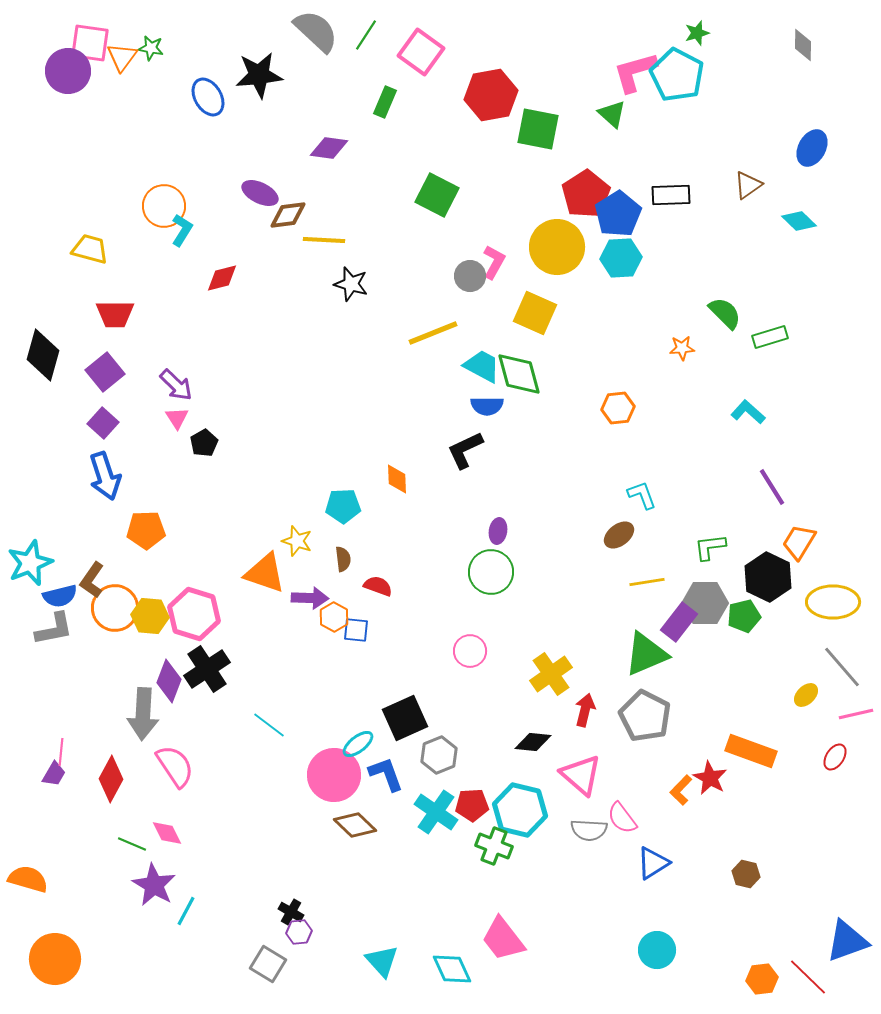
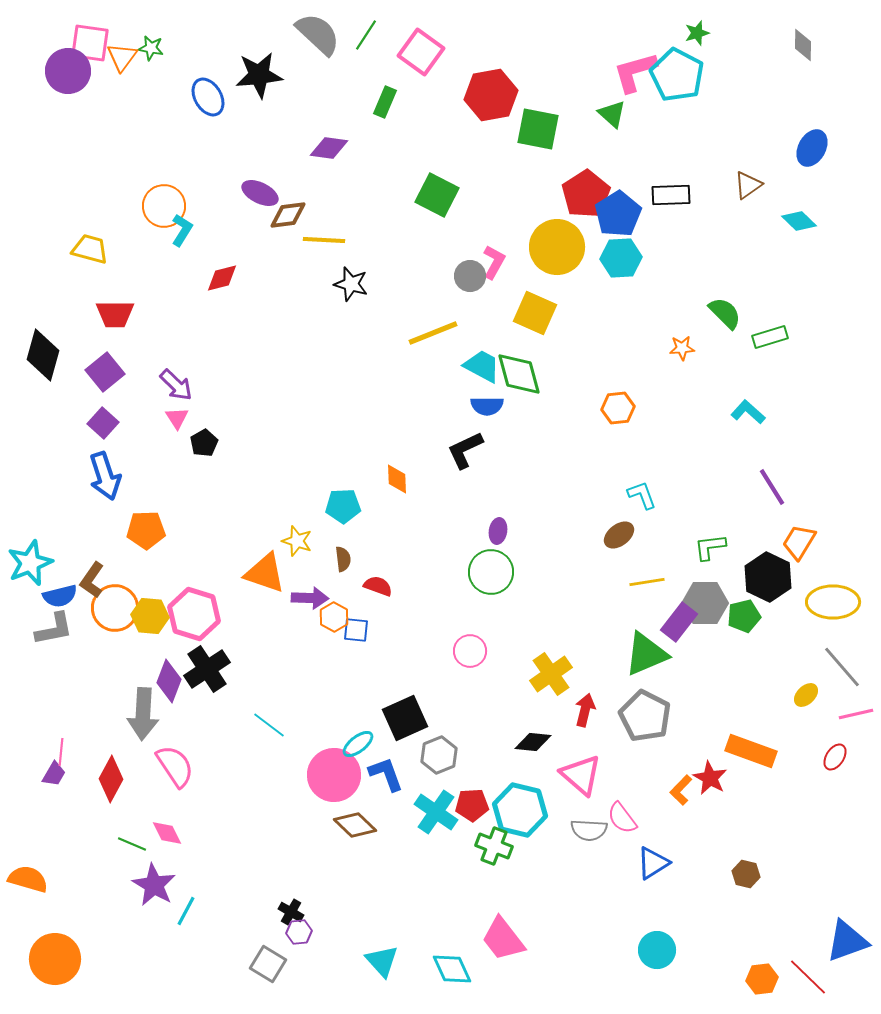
gray semicircle at (316, 31): moved 2 px right, 3 px down
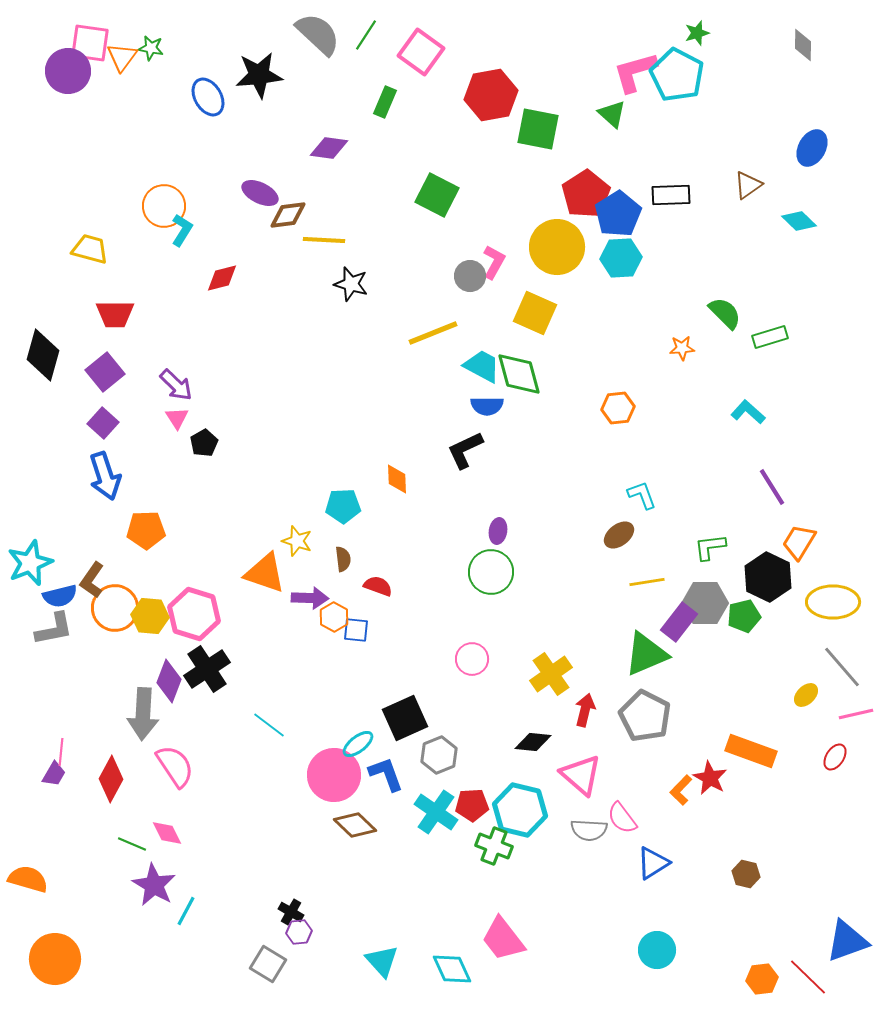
pink circle at (470, 651): moved 2 px right, 8 px down
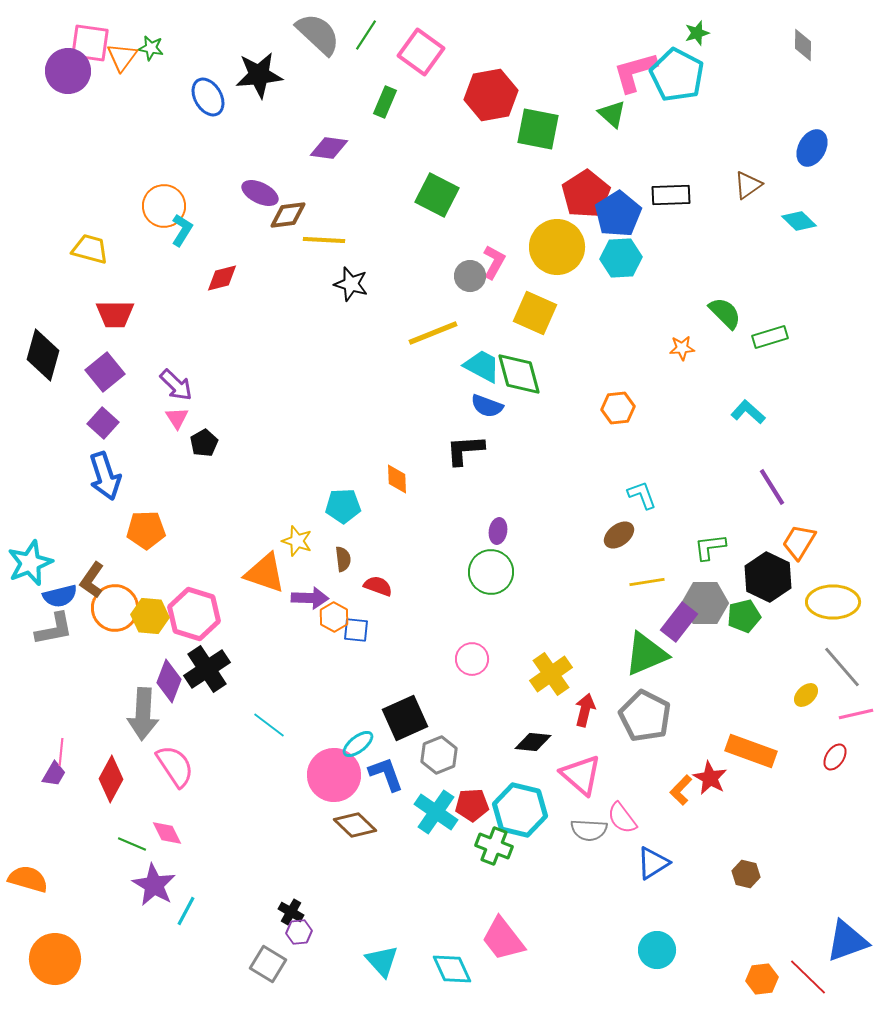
blue semicircle at (487, 406): rotated 20 degrees clockwise
black L-shape at (465, 450): rotated 21 degrees clockwise
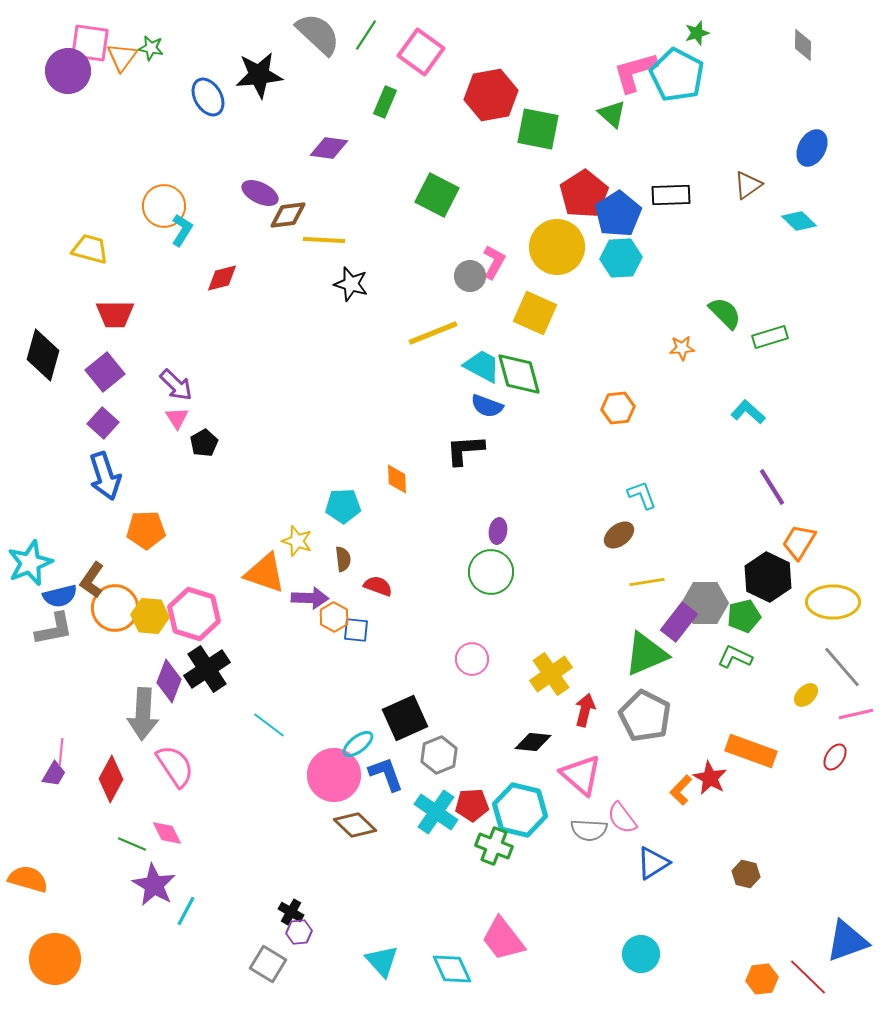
red pentagon at (586, 194): moved 2 px left
green L-shape at (710, 547): moved 25 px right, 110 px down; rotated 32 degrees clockwise
cyan circle at (657, 950): moved 16 px left, 4 px down
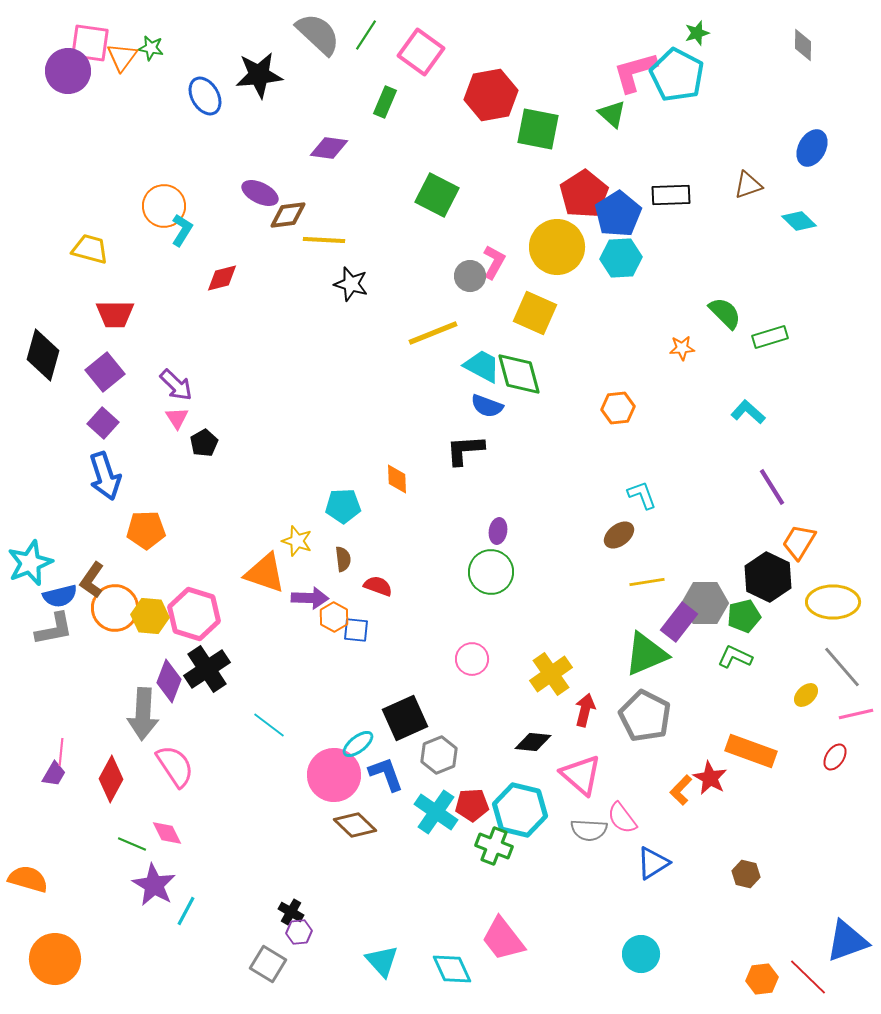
blue ellipse at (208, 97): moved 3 px left, 1 px up
brown triangle at (748, 185): rotated 16 degrees clockwise
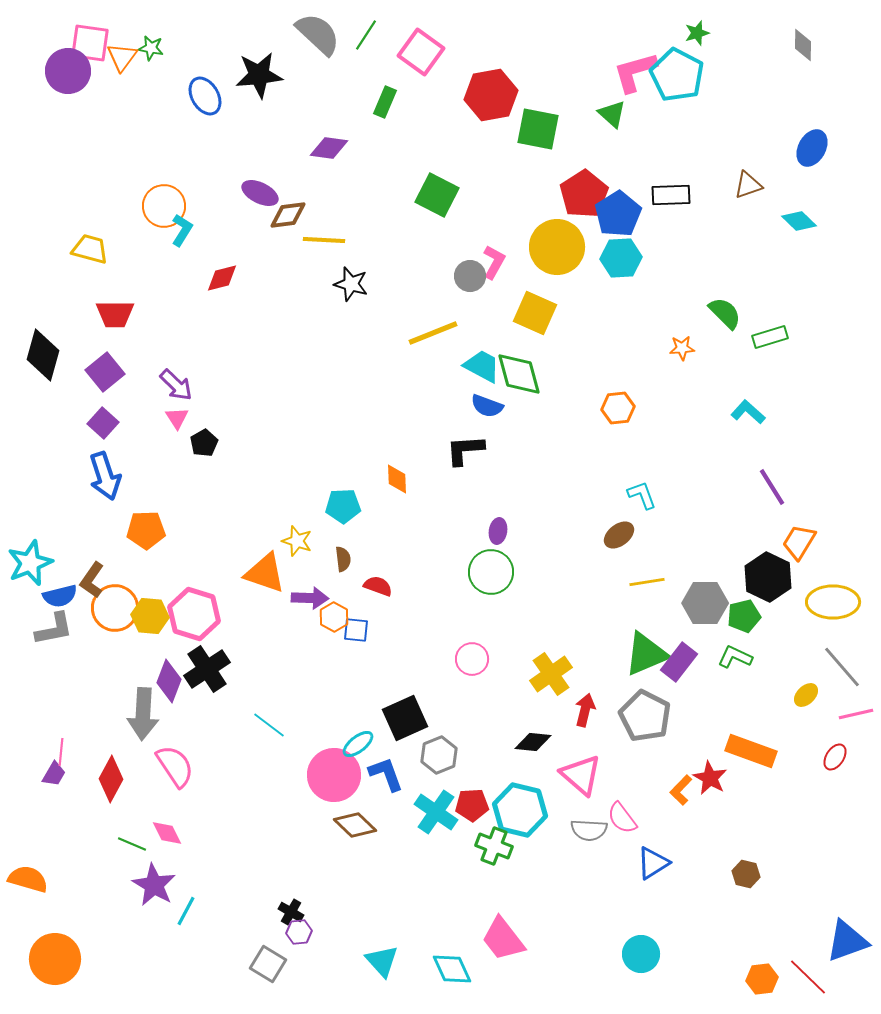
purple rectangle at (679, 622): moved 40 px down
